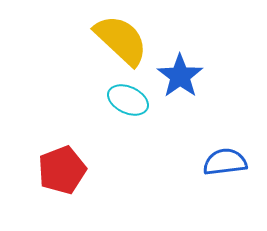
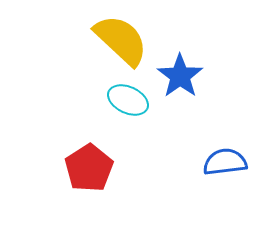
red pentagon: moved 27 px right, 2 px up; rotated 12 degrees counterclockwise
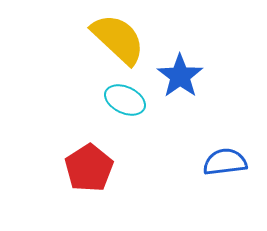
yellow semicircle: moved 3 px left, 1 px up
cyan ellipse: moved 3 px left
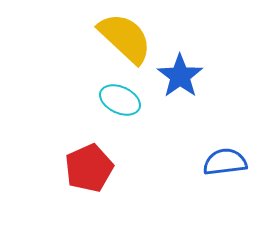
yellow semicircle: moved 7 px right, 1 px up
cyan ellipse: moved 5 px left
red pentagon: rotated 9 degrees clockwise
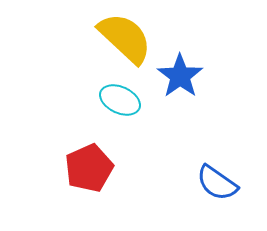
blue semicircle: moved 8 px left, 21 px down; rotated 138 degrees counterclockwise
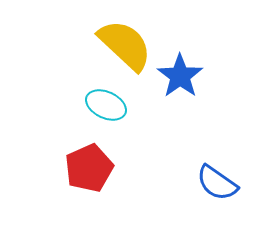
yellow semicircle: moved 7 px down
cyan ellipse: moved 14 px left, 5 px down
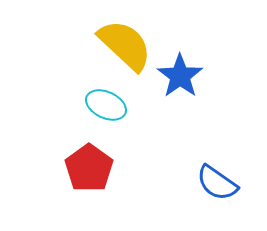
red pentagon: rotated 12 degrees counterclockwise
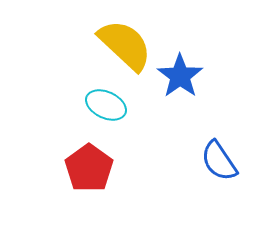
blue semicircle: moved 2 px right, 22 px up; rotated 21 degrees clockwise
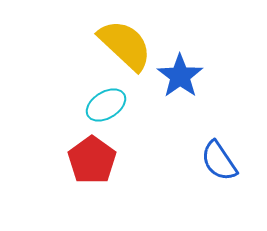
cyan ellipse: rotated 57 degrees counterclockwise
red pentagon: moved 3 px right, 8 px up
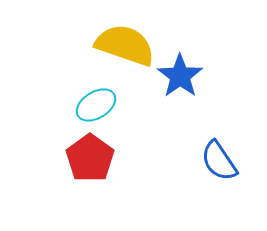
yellow semicircle: rotated 24 degrees counterclockwise
cyan ellipse: moved 10 px left
red pentagon: moved 2 px left, 2 px up
